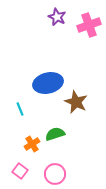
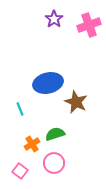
purple star: moved 3 px left, 2 px down; rotated 12 degrees clockwise
pink circle: moved 1 px left, 11 px up
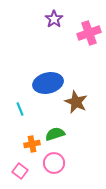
pink cross: moved 8 px down
orange cross: rotated 21 degrees clockwise
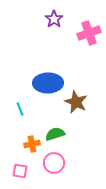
blue ellipse: rotated 12 degrees clockwise
pink square: rotated 28 degrees counterclockwise
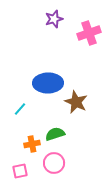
purple star: rotated 18 degrees clockwise
cyan line: rotated 64 degrees clockwise
pink square: rotated 21 degrees counterclockwise
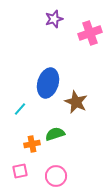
pink cross: moved 1 px right
blue ellipse: rotated 72 degrees counterclockwise
pink circle: moved 2 px right, 13 px down
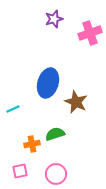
cyan line: moved 7 px left; rotated 24 degrees clockwise
pink circle: moved 2 px up
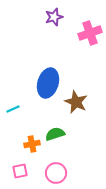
purple star: moved 2 px up
pink circle: moved 1 px up
